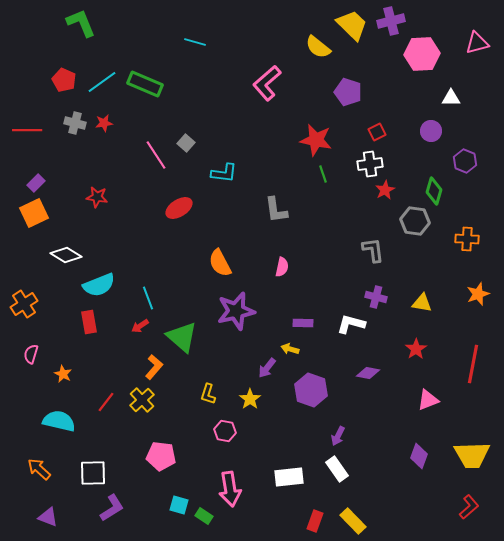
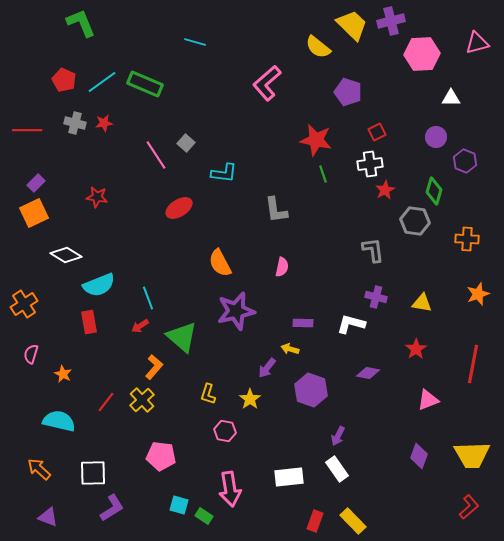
purple circle at (431, 131): moved 5 px right, 6 px down
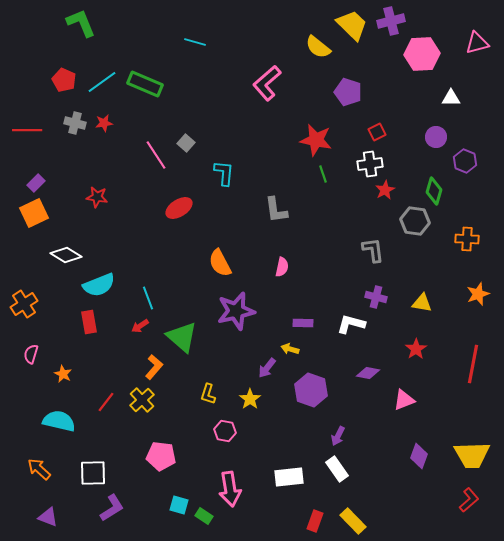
cyan L-shape at (224, 173): rotated 92 degrees counterclockwise
pink triangle at (428, 400): moved 24 px left
red L-shape at (469, 507): moved 7 px up
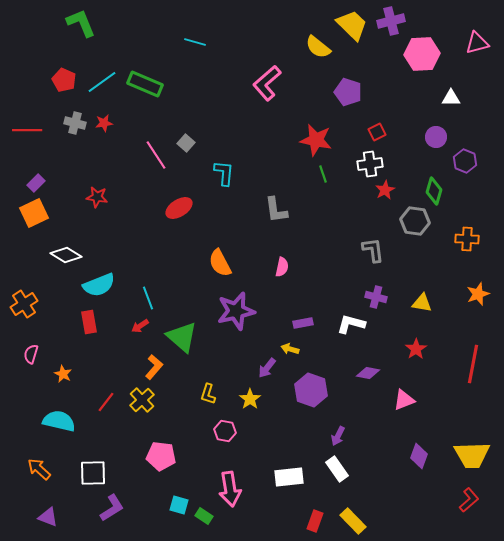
purple rectangle at (303, 323): rotated 12 degrees counterclockwise
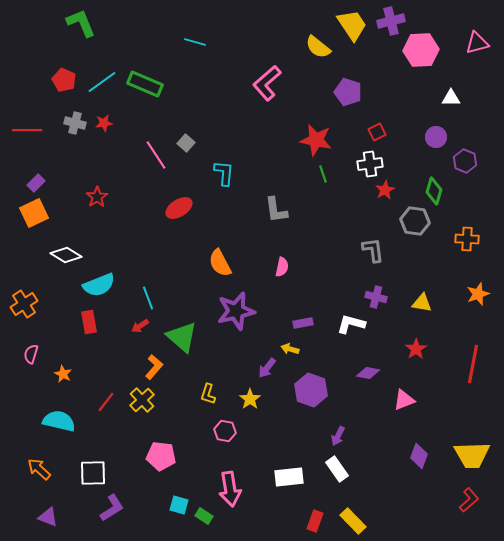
yellow trapezoid at (352, 25): rotated 12 degrees clockwise
pink hexagon at (422, 54): moved 1 px left, 4 px up
red star at (97, 197): rotated 30 degrees clockwise
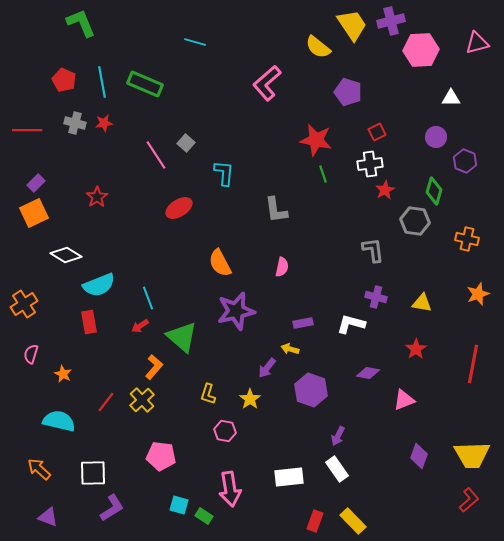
cyan line at (102, 82): rotated 64 degrees counterclockwise
orange cross at (467, 239): rotated 10 degrees clockwise
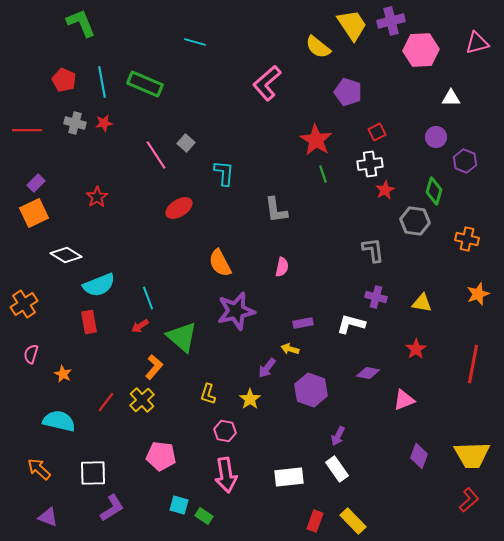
red star at (316, 140): rotated 20 degrees clockwise
pink arrow at (230, 489): moved 4 px left, 14 px up
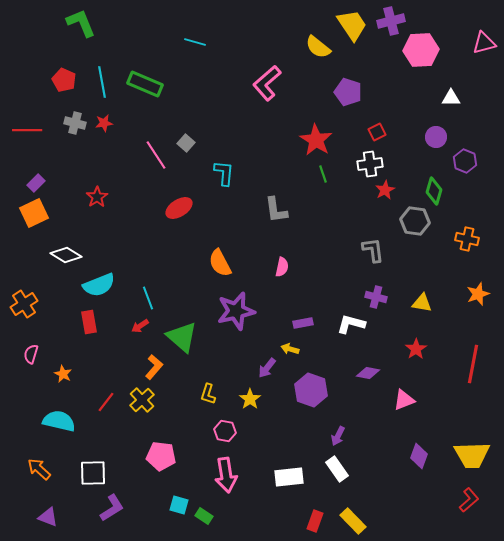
pink triangle at (477, 43): moved 7 px right
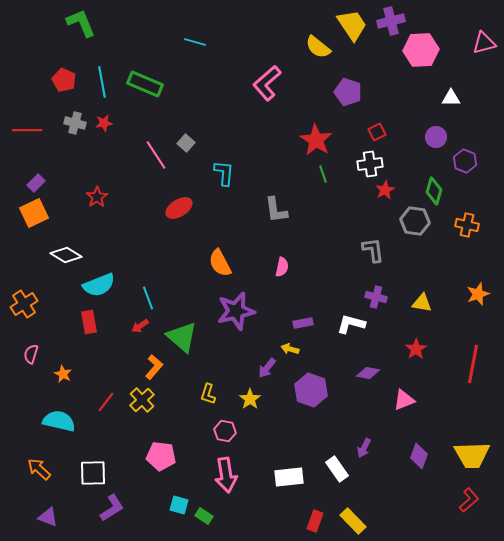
orange cross at (467, 239): moved 14 px up
purple arrow at (338, 436): moved 26 px right, 12 px down
